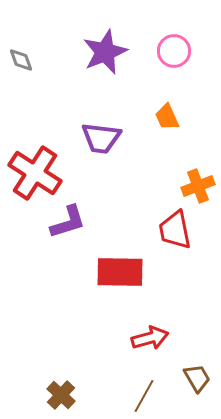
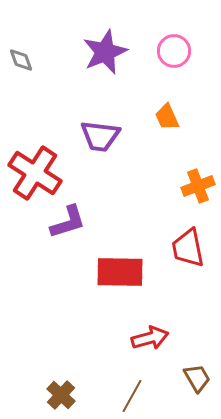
purple trapezoid: moved 1 px left, 2 px up
red trapezoid: moved 13 px right, 18 px down
brown line: moved 12 px left
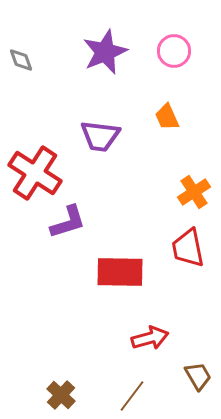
orange cross: moved 4 px left, 6 px down; rotated 12 degrees counterclockwise
brown trapezoid: moved 1 px right, 2 px up
brown line: rotated 8 degrees clockwise
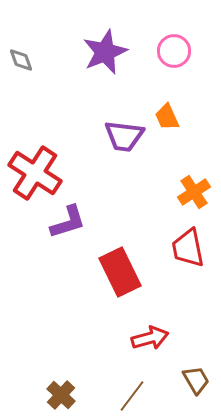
purple trapezoid: moved 24 px right
red rectangle: rotated 63 degrees clockwise
brown trapezoid: moved 2 px left, 4 px down
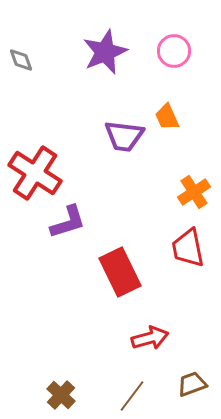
brown trapezoid: moved 4 px left, 4 px down; rotated 80 degrees counterclockwise
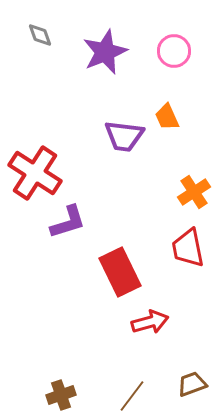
gray diamond: moved 19 px right, 25 px up
red arrow: moved 16 px up
brown cross: rotated 28 degrees clockwise
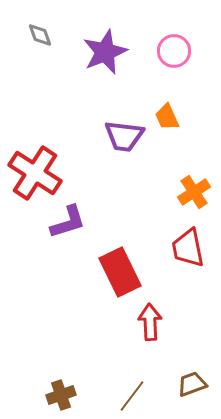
red arrow: rotated 78 degrees counterclockwise
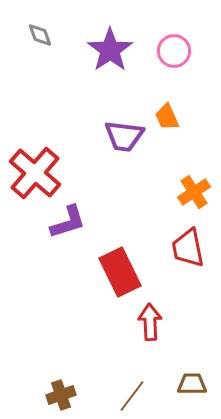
purple star: moved 5 px right, 2 px up; rotated 12 degrees counterclockwise
red cross: rotated 8 degrees clockwise
brown trapezoid: rotated 20 degrees clockwise
